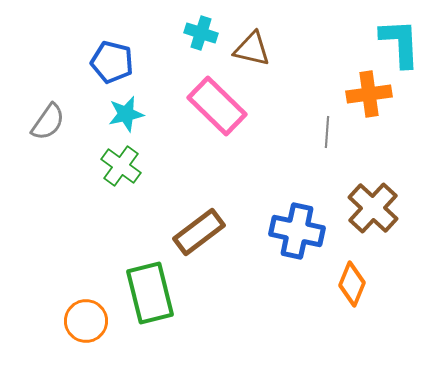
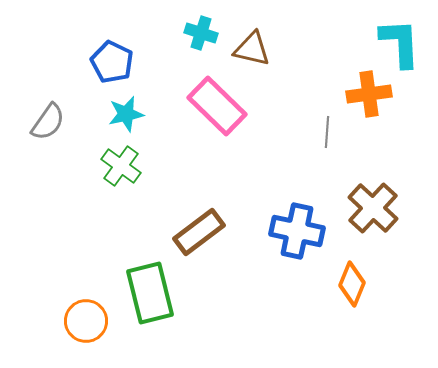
blue pentagon: rotated 12 degrees clockwise
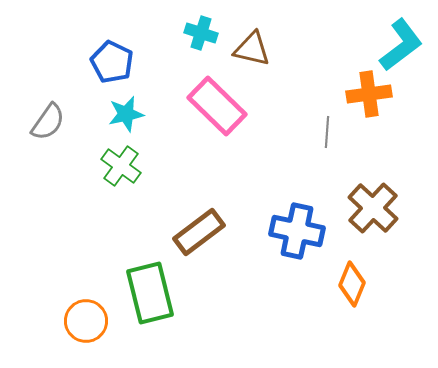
cyan L-shape: moved 1 px right, 2 px down; rotated 56 degrees clockwise
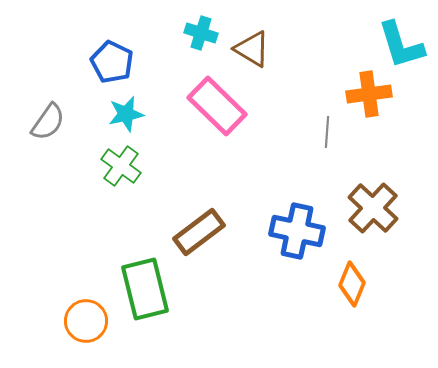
cyan L-shape: rotated 110 degrees clockwise
brown triangle: rotated 18 degrees clockwise
green rectangle: moved 5 px left, 4 px up
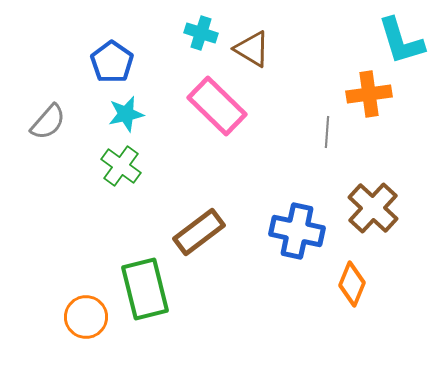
cyan L-shape: moved 4 px up
blue pentagon: rotated 9 degrees clockwise
gray semicircle: rotated 6 degrees clockwise
orange circle: moved 4 px up
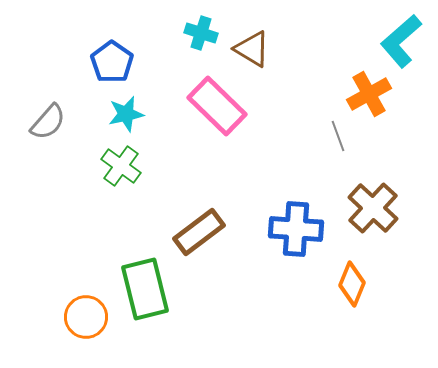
cyan L-shape: rotated 66 degrees clockwise
orange cross: rotated 21 degrees counterclockwise
gray line: moved 11 px right, 4 px down; rotated 24 degrees counterclockwise
blue cross: moved 1 px left, 2 px up; rotated 8 degrees counterclockwise
